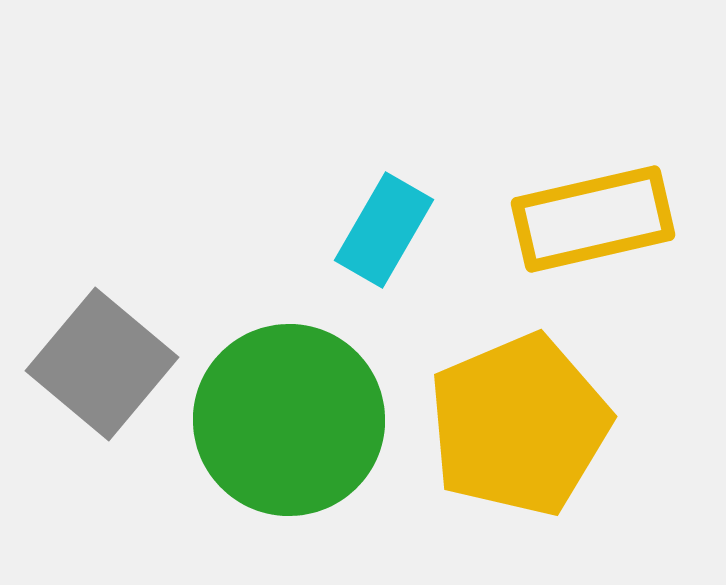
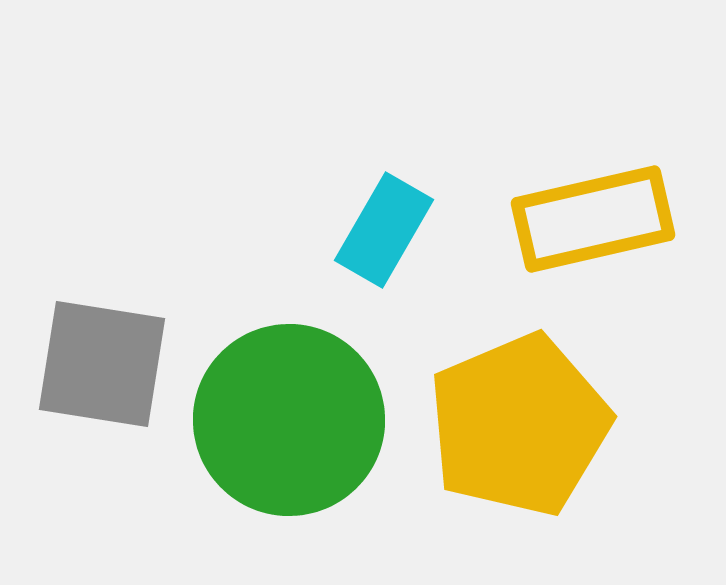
gray square: rotated 31 degrees counterclockwise
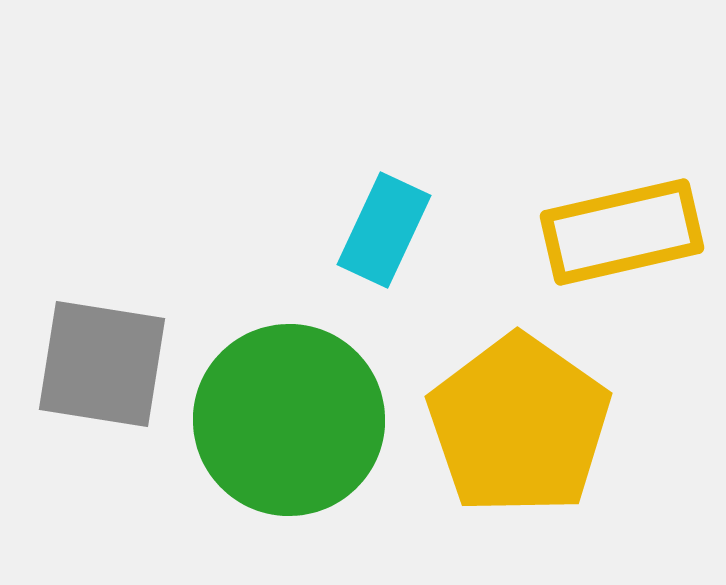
yellow rectangle: moved 29 px right, 13 px down
cyan rectangle: rotated 5 degrees counterclockwise
yellow pentagon: rotated 14 degrees counterclockwise
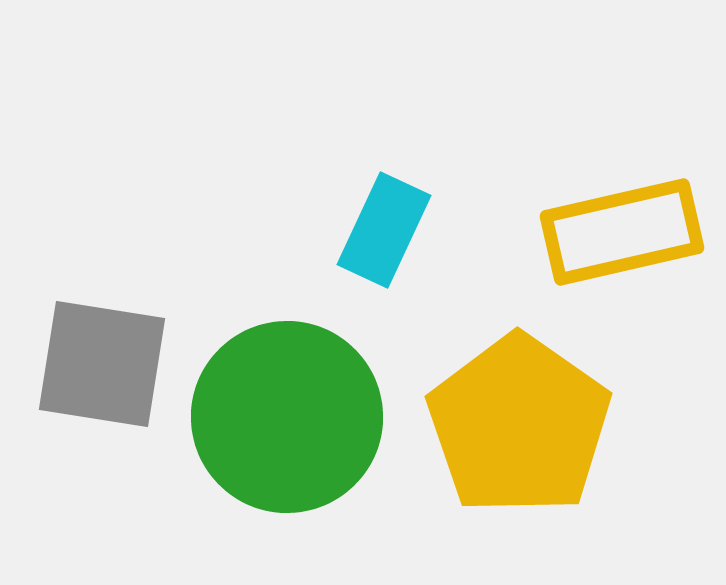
green circle: moved 2 px left, 3 px up
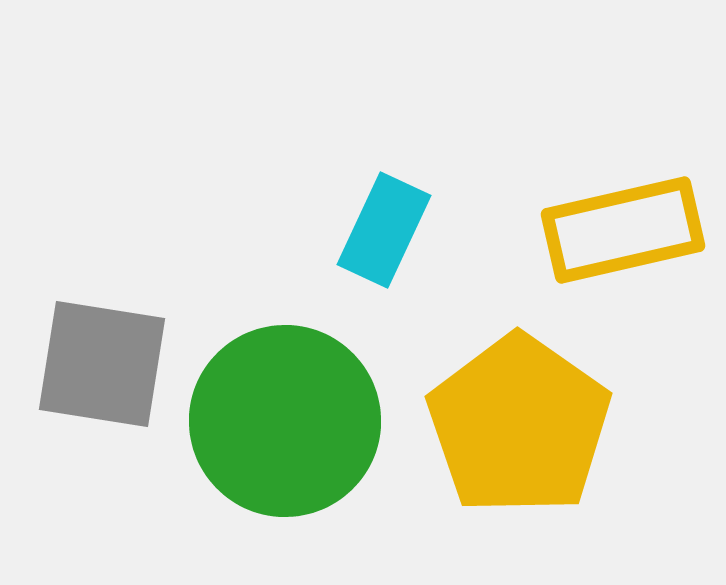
yellow rectangle: moved 1 px right, 2 px up
green circle: moved 2 px left, 4 px down
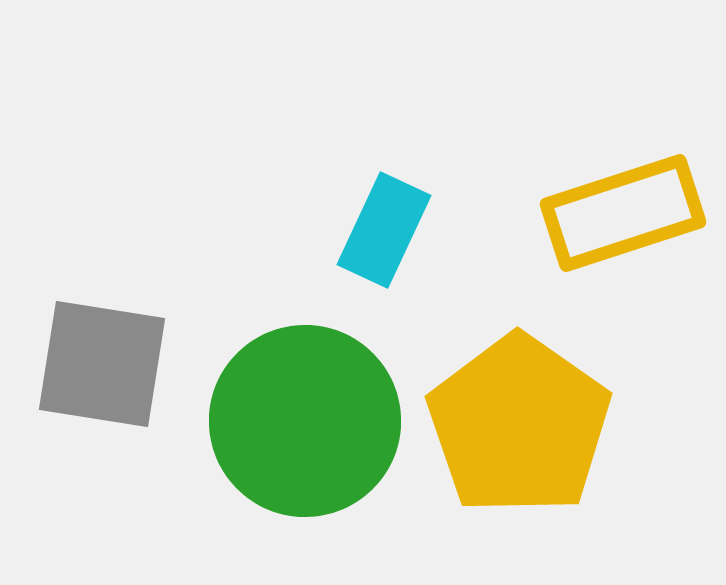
yellow rectangle: moved 17 px up; rotated 5 degrees counterclockwise
green circle: moved 20 px right
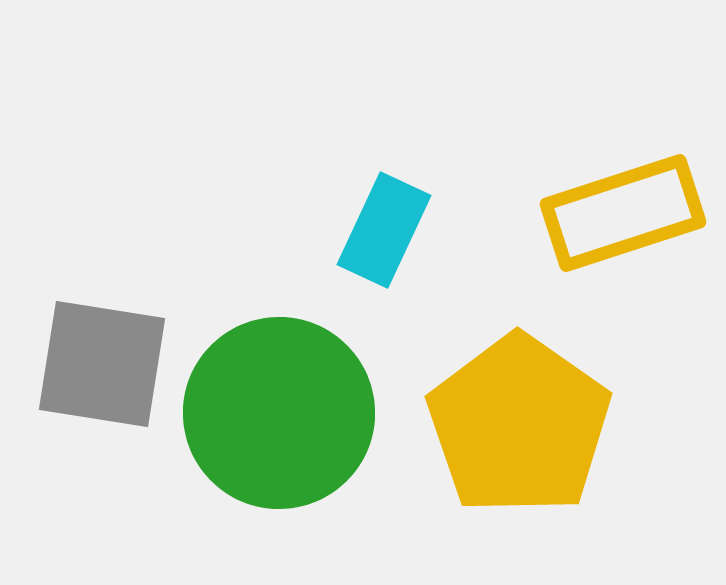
green circle: moved 26 px left, 8 px up
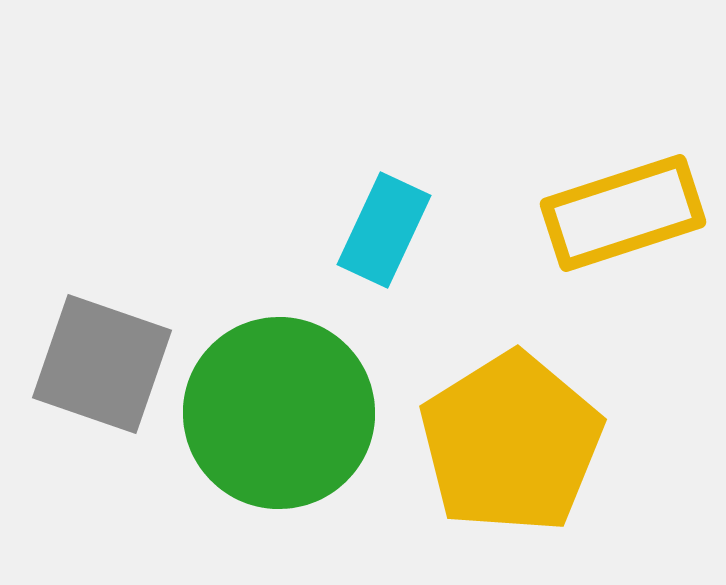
gray square: rotated 10 degrees clockwise
yellow pentagon: moved 8 px left, 18 px down; rotated 5 degrees clockwise
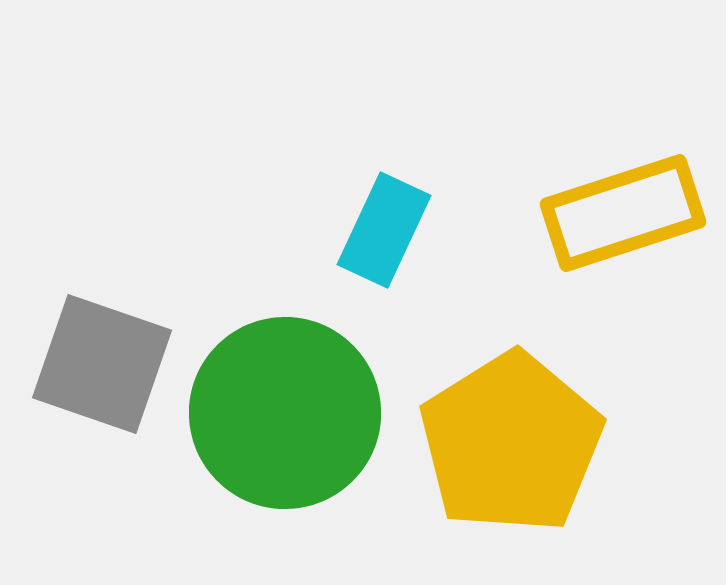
green circle: moved 6 px right
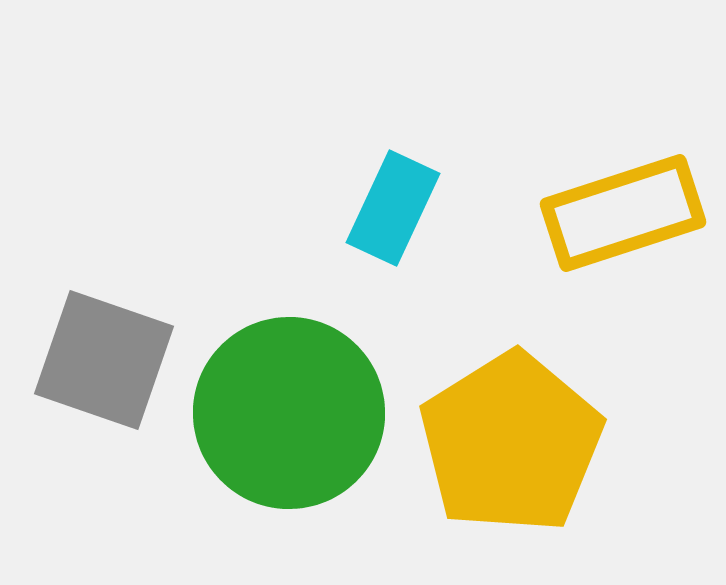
cyan rectangle: moved 9 px right, 22 px up
gray square: moved 2 px right, 4 px up
green circle: moved 4 px right
